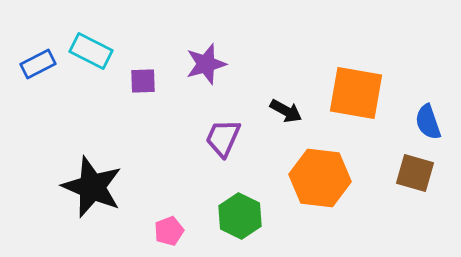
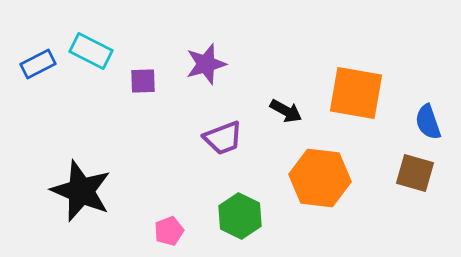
purple trapezoid: rotated 135 degrees counterclockwise
black star: moved 11 px left, 4 px down
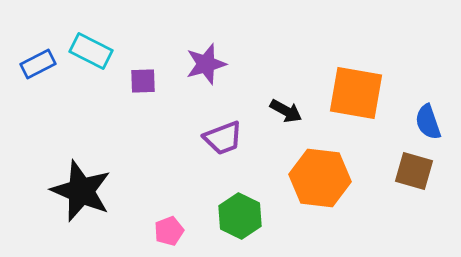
brown square: moved 1 px left, 2 px up
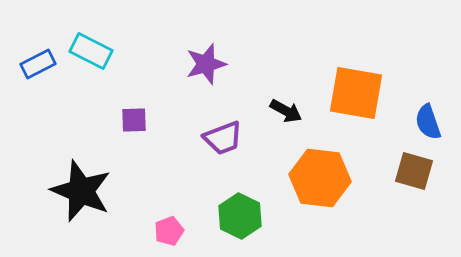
purple square: moved 9 px left, 39 px down
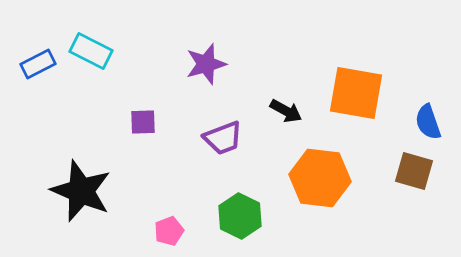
purple square: moved 9 px right, 2 px down
